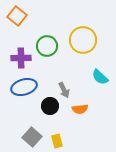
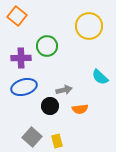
yellow circle: moved 6 px right, 14 px up
gray arrow: rotated 77 degrees counterclockwise
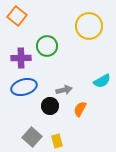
cyan semicircle: moved 2 px right, 4 px down; rotated 72 degrees counterclockwise
orange semicircle: rotated 126 degrees clockwise
